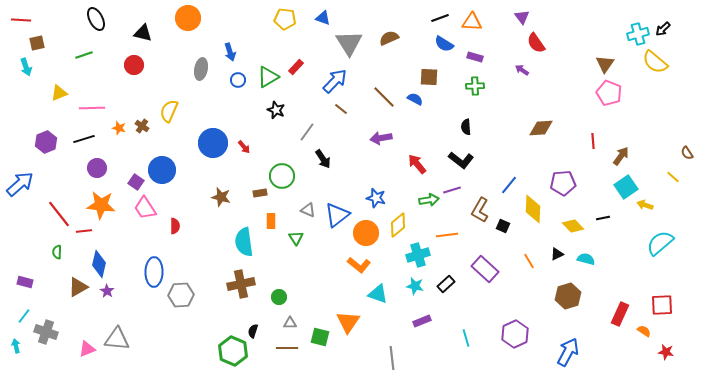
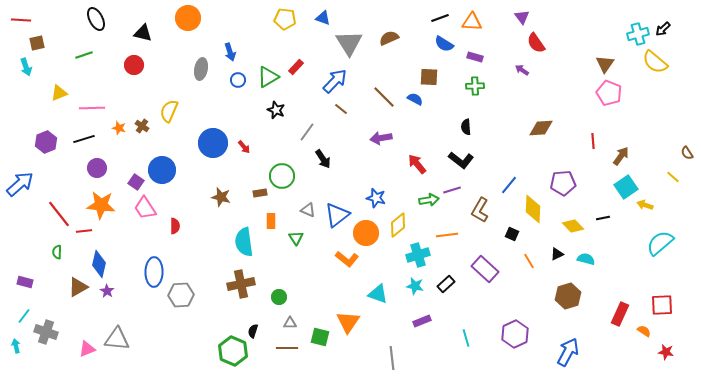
black square at (503, 226): moved 9 px right, 8 px down
orange L-shape at (359, 265): moved 12 px left, 6 px up
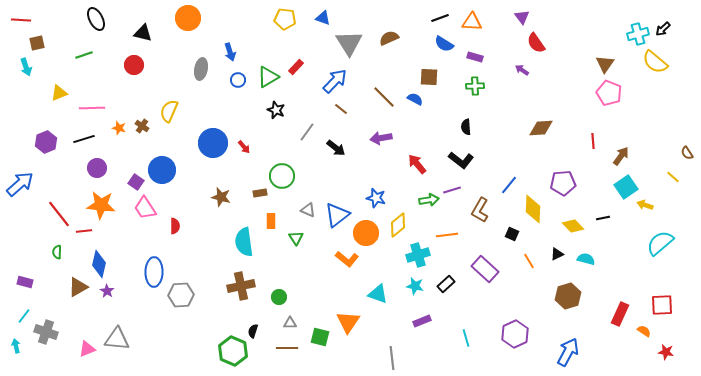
black arrow at (323, 159): moved 13 px right, 11 px up; rotated 18 degrees counterclockwise
brown cross at (241, 284): moved 2 px down
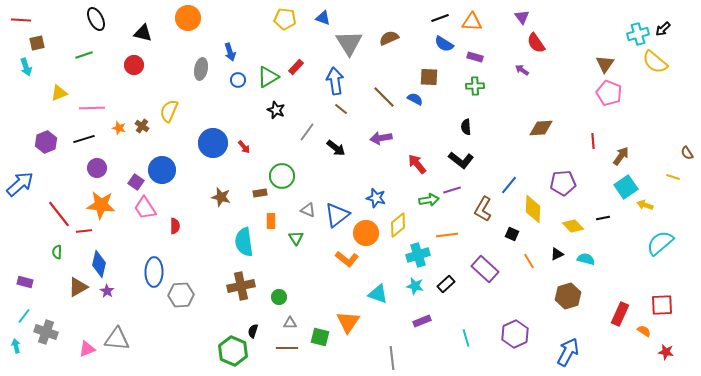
blue arrow at (335, 81): rotated 52 degrees counterclockwise
yellow line at (673, 177): rotated 24 degrees counterclockwise
brown L-shape at (480, 210): moved 3 px right, 1 px up
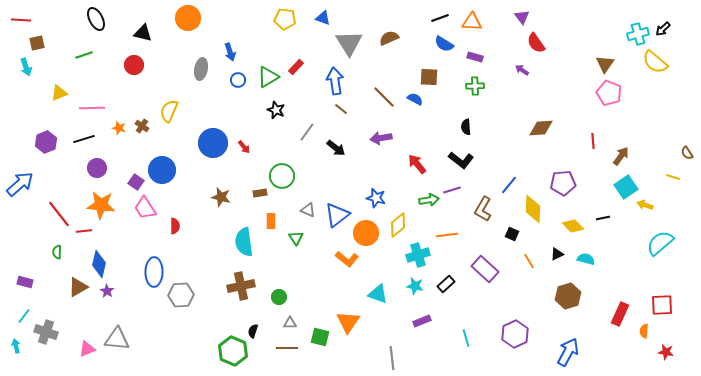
orange semicircle at (644, 331): rotated 120 degrees counterclockwise
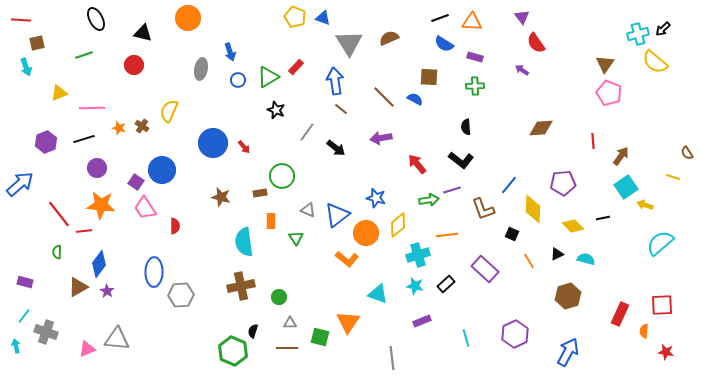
yellow pentagon at (285, 19): moved 10 px right, 2 px up; rotated 15 degrees clockwise
brown L-shape at (483, 209): rotated 50 degrees counterclockwise
blue diamond at (99, 264): rotated 24 degrees clockwise
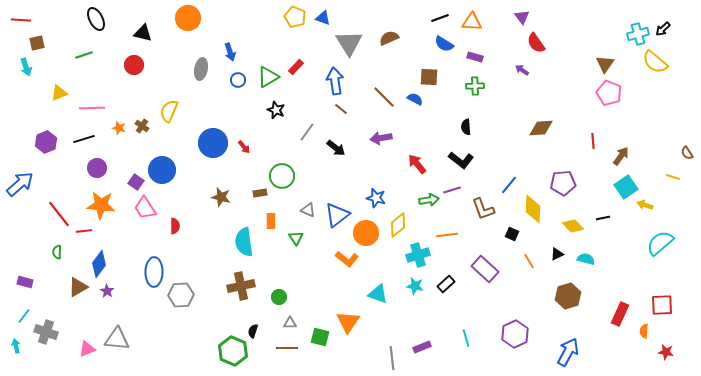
purple rectangle at (422, 321): moved 26 px down
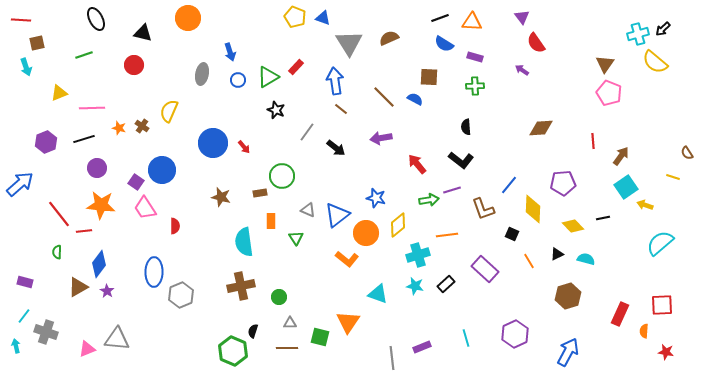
gray ellipse at (201, 69): moved 1 px right, 5 px down
gray hexagon at (181, 295): rotated 20 degrees counterclockwise
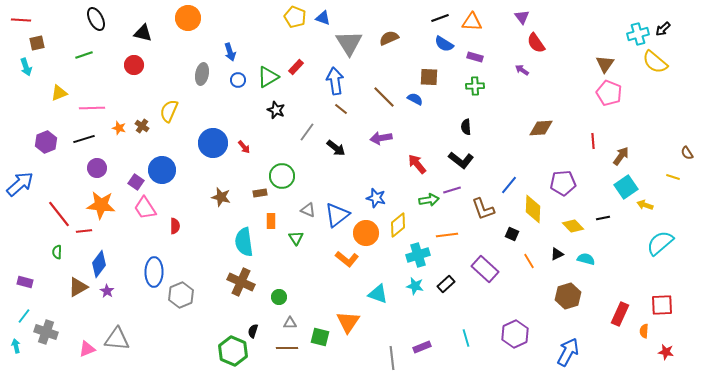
brown cross at (241, 286): moved 4 px up; rotated 36 degrees clockwise
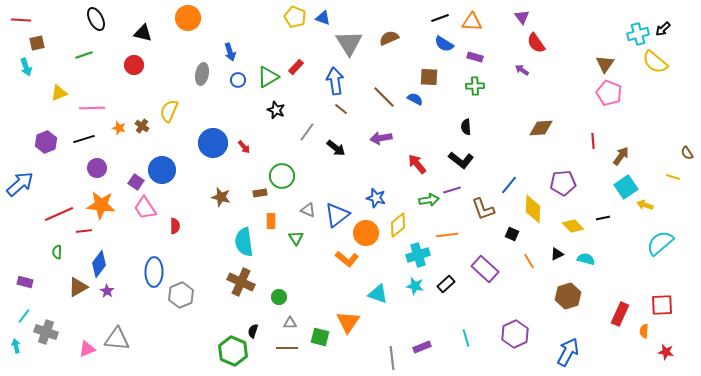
red line at (59, 214): rotated 76 degrees counterclockwise
